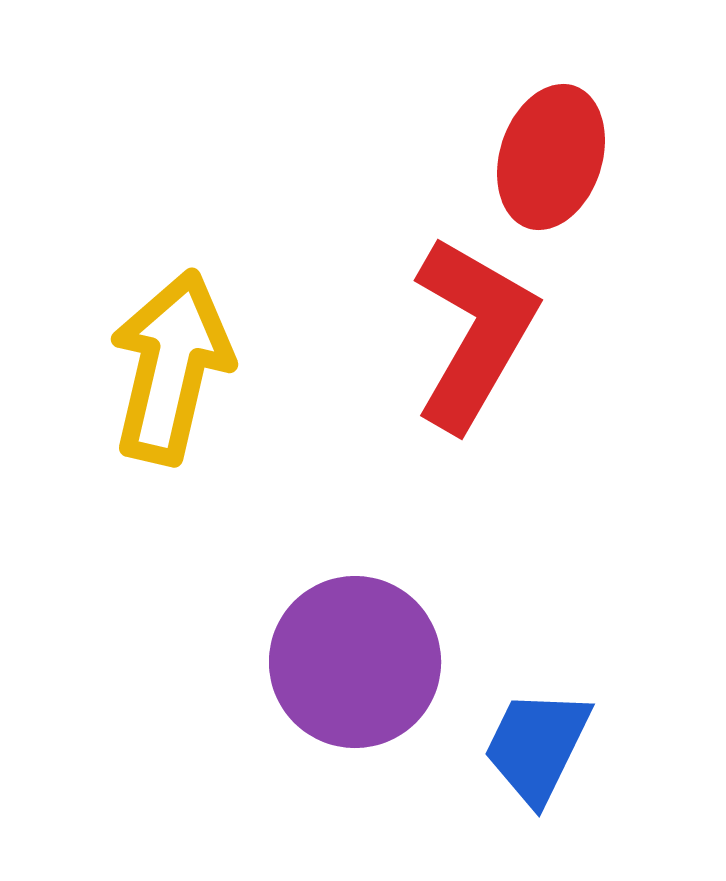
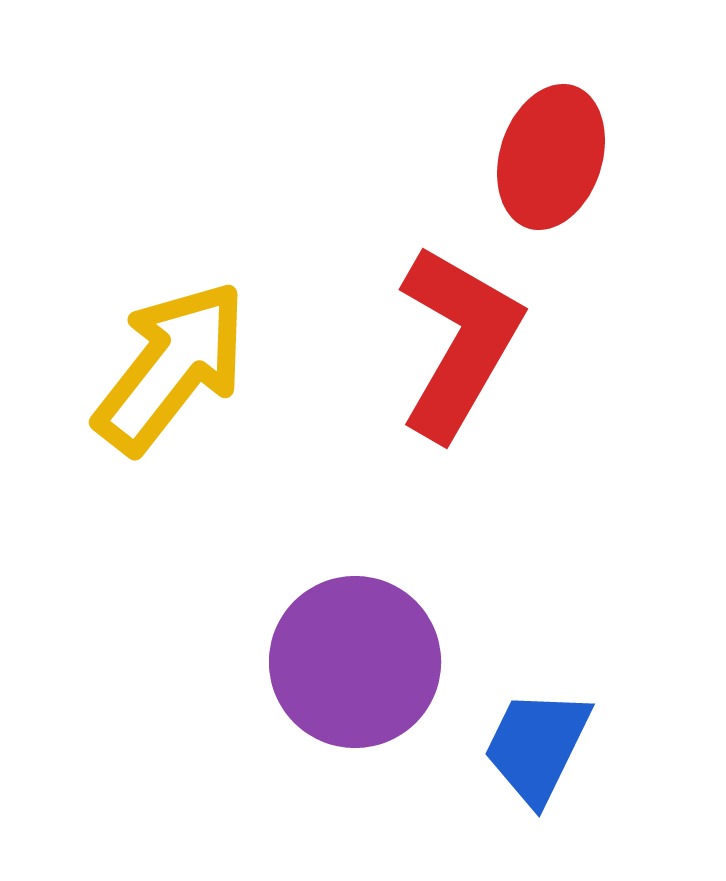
red L-shape: moved 15 px left, 9 px down
yellow arrow: rotated 25 degrees clockwise
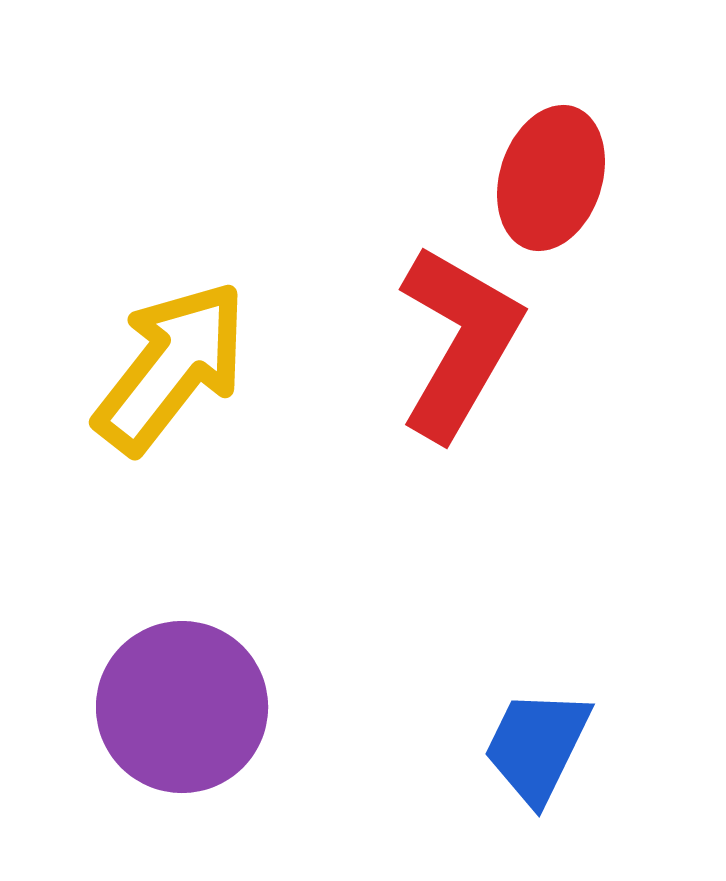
red ellipse: moved 21 px down
purple circle: moved 173 px left, 45 px down
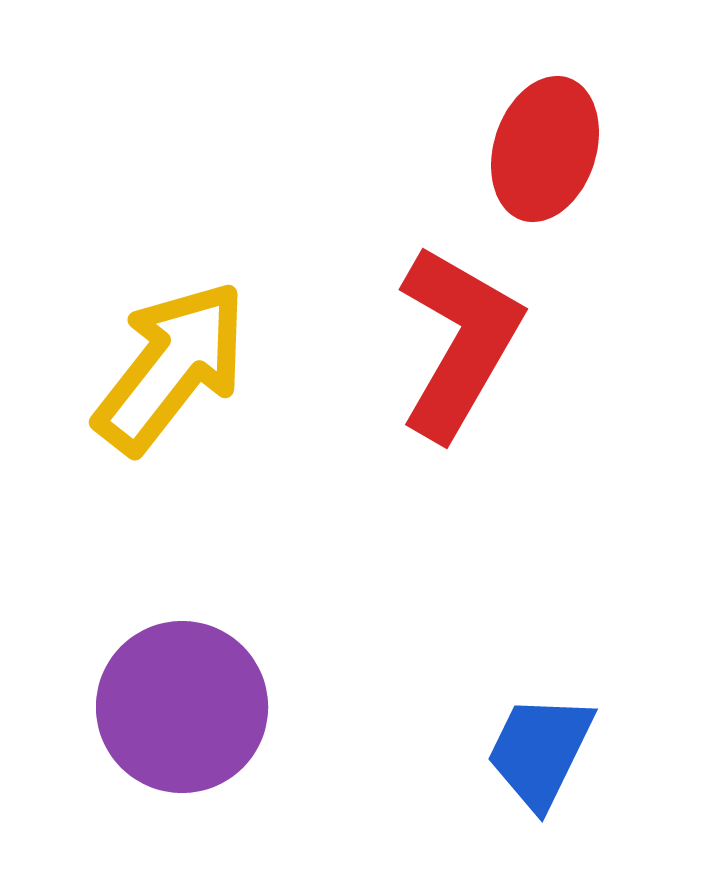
red ellipse: moved 6 px left, 29 px up
blue trapezoid: moved 3 px right, 5 px down
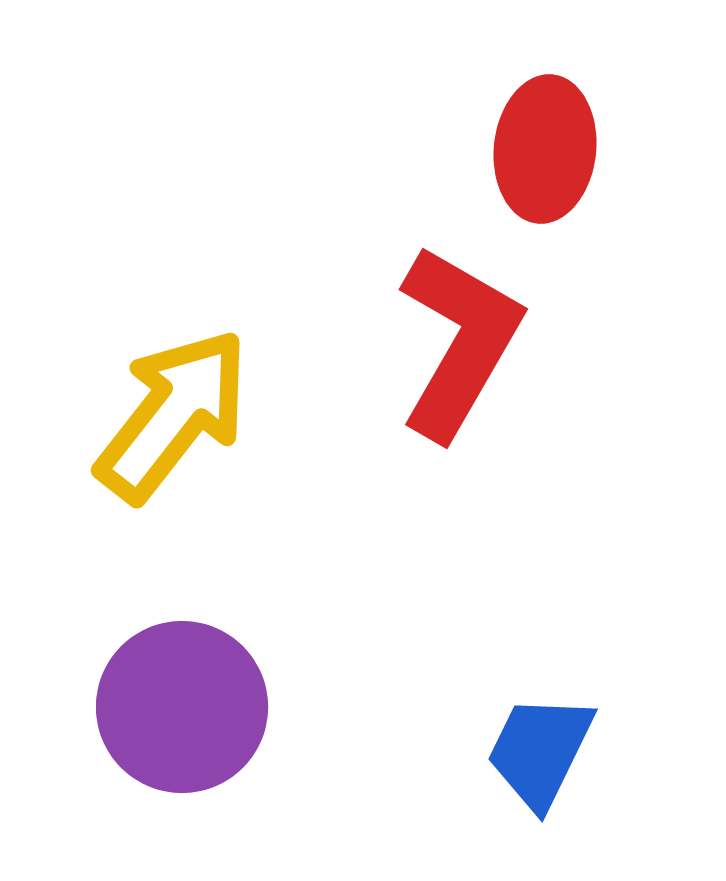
red ellipse: rotated 12 degrees counterclockwise
yellow arrow: moved 2 px right, 48 px down
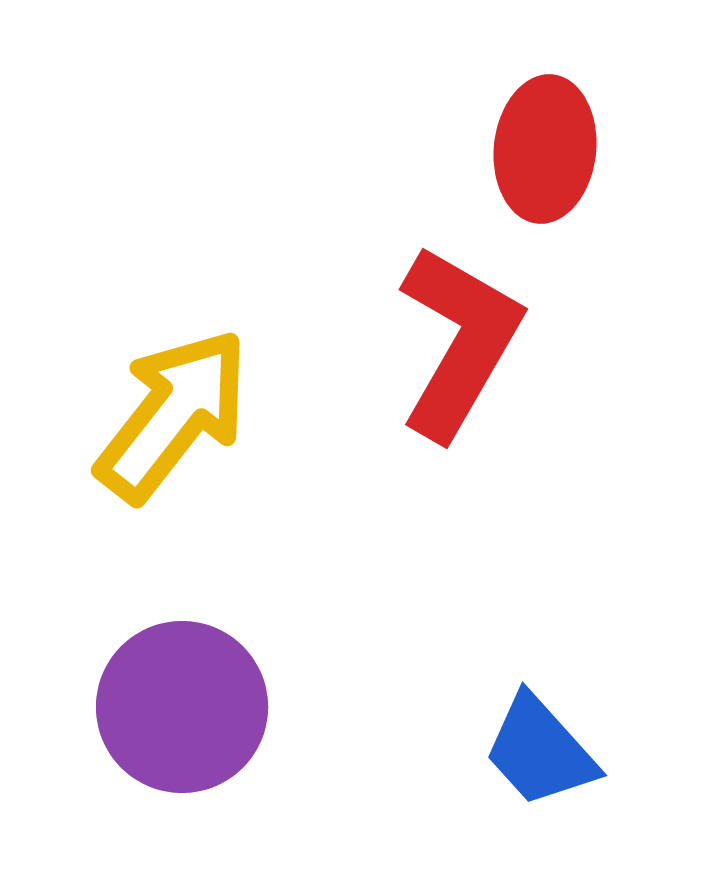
blue trapezoid: rotated 68 degrees counterclockwise
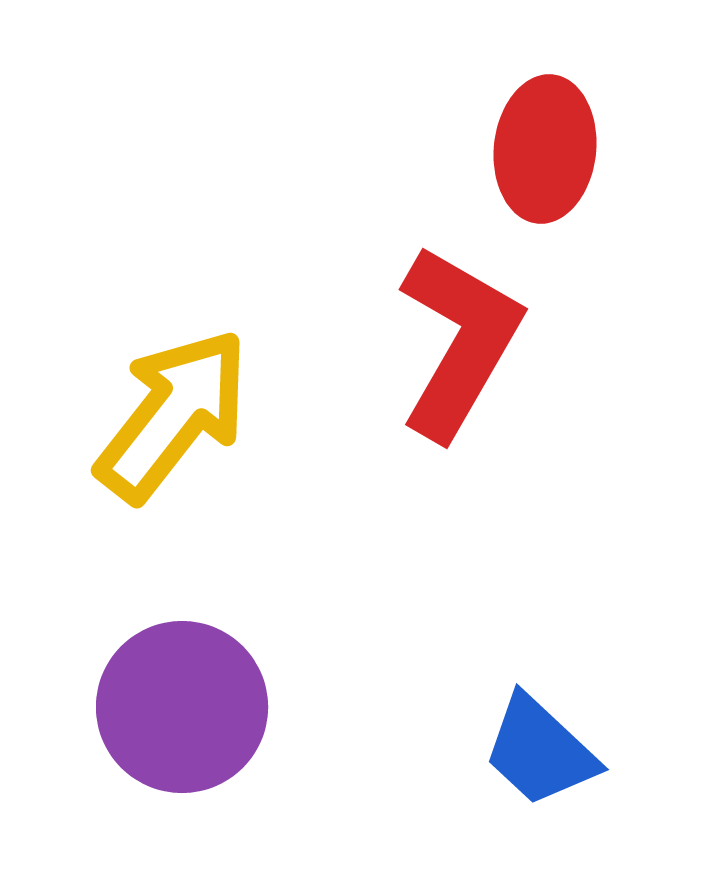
blue trapezoid: rotated 5 degrees counterclockwise
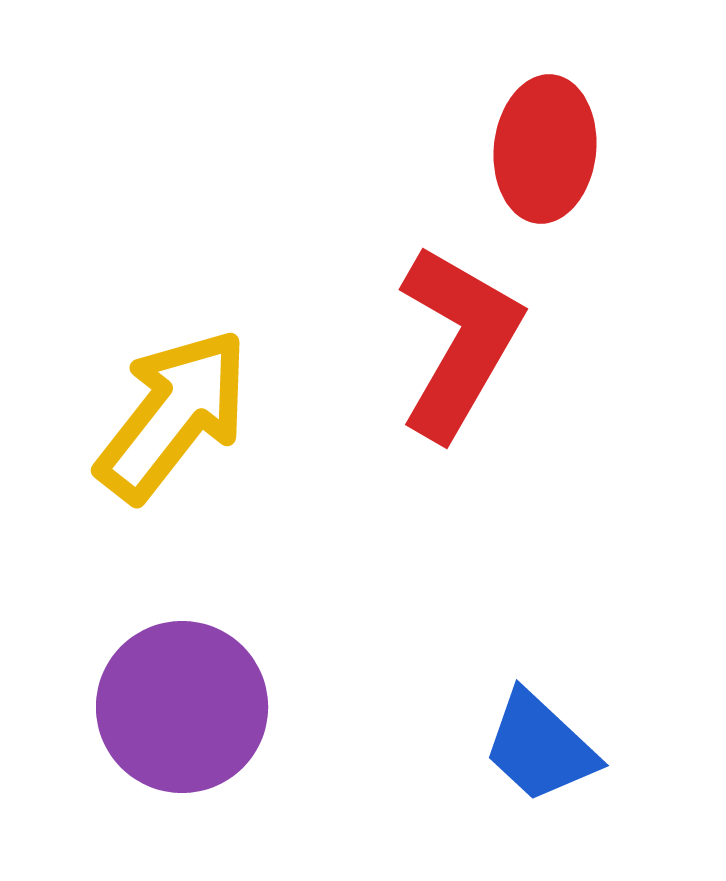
blue trapezoid: moved 4 px up
